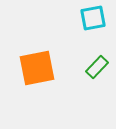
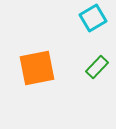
cyan square: rotated 20 degrees counterclockwise
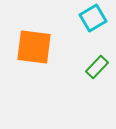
orange square: moved 3 px left, 21 px up; rotated 18 degrees clockwise
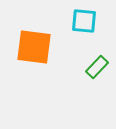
cyan square: moved 9 px left, 3 px down; rotated 36 degrees clockwise
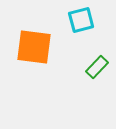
cyan square: moved 3 px left, 1 px up; rotated 20 degrees counterclockwise
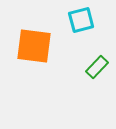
orange square: moved 1 px up
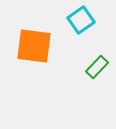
cyan square: rotated 20 degrees counterclockwise
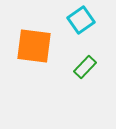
green rectangle: moved 12 px left
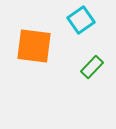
green rectangle: moved 7 px right
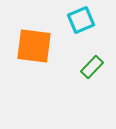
cyan square: rotated 12 degrees clockwise
